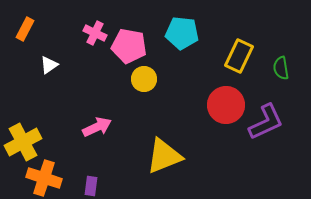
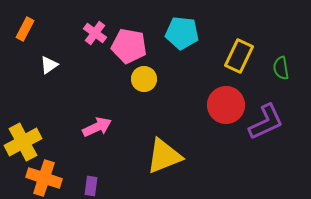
pink cross: rotated 10 degrees clockwise
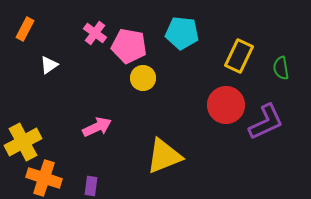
yellow circle: moved 1 px left, 1 px up
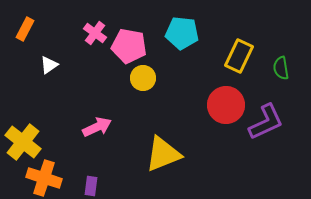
yellow cross: rotated 24 degrees counterclockwise
yellow triangle: moved 1 px left, 2 px up
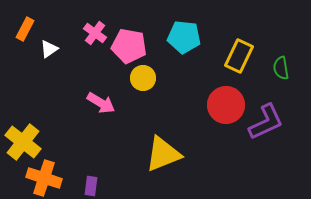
cyan pentagon: moved 2 px right, 4 px down
white triangle: moved 16 px up
pink arrow: moved 4 px right, 24 px up; rotated 56 degrees clockwise
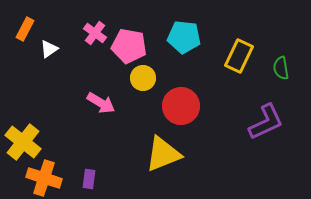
red circle: moved 45 px left, 1 px down
purple rectangle: moved 2 px left, 7 px up
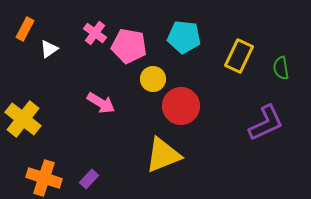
yellow circle: moved 10 px right, 1 px down
purple L-shape: moved 1 px down
yellow cross: moved 23 px up
yellow triangle: moved 1 px down
purple rectangle: rotated 36 degrees clockwise
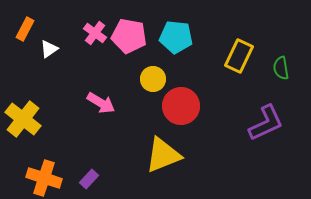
cyan pentagon: moved 8 px left
pink pentagon: moved 10 px up
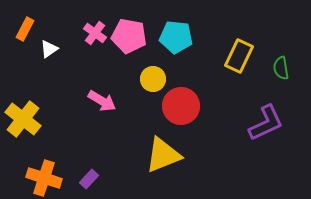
pink arrow: moved 1 px right, 2 px up
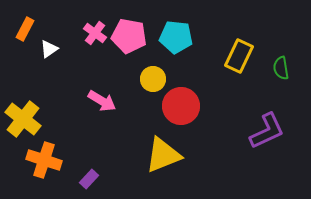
purple L-shape: moved 1 px right, 8 px down
orange cross: moved 18 px up
